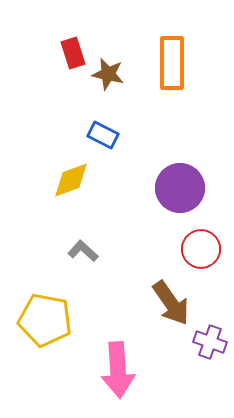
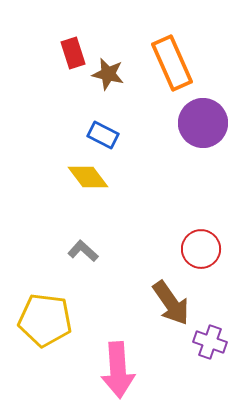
orange rectangle: rotated 24 degrees counterclockwise
yellow diamond: moved 17 px right, 3 px up; rotated 72 degrees clockwise
purple circle: moved 23 px right, 65 px up
yellow pentagon: rotated 4 degrees counterclockwise
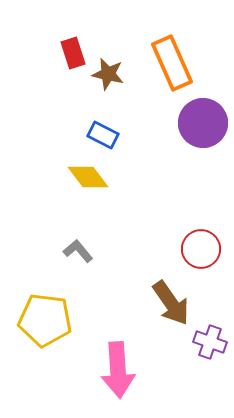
gray L-shape: moved 5 px left; rotated 8 degrees clockwise
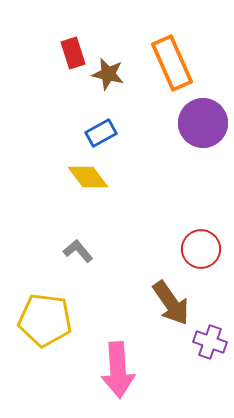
blue rectangle: moved 2 px left, 2 px up; rotated 56 degrees counterclockwise
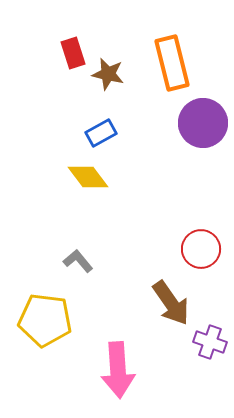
orange rectangle: rotated 10 degrees clockwise
gray L-shape: moved 10 px down
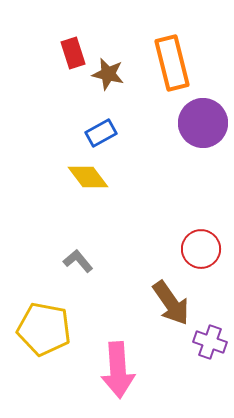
yellow pentagon: moved 1 px left, 9 px down; rotated 4 degrees clockwise
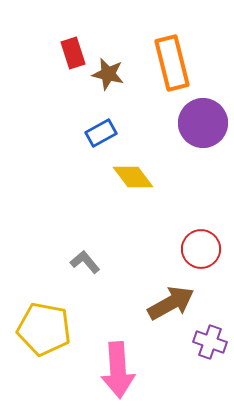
yellow diamond: moved 45 px right
gray L-shape: moved 7 px right, 1 px down
brown arrow: rotated 84 degrees counterclockwise
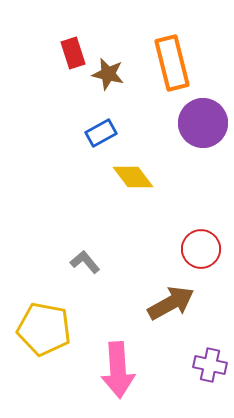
purple cross: moved 23 px down; rotated 8 degrees counterclockwise
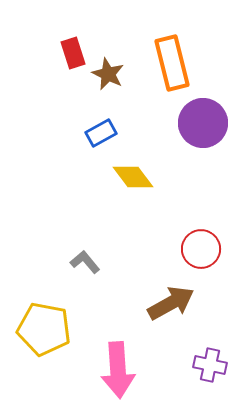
brown star: rotated 12 degrees clockwise
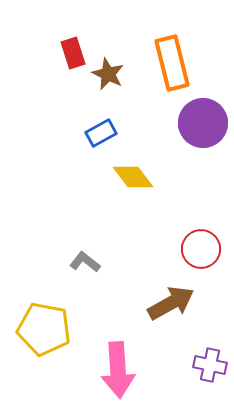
gray L-shape: rotated 12 degrees counterclockwise
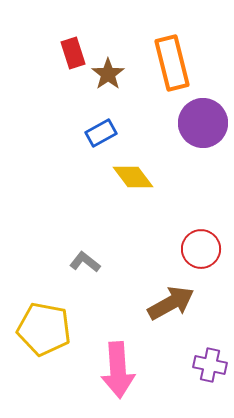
brown star: rotated 12 degrees clockwise
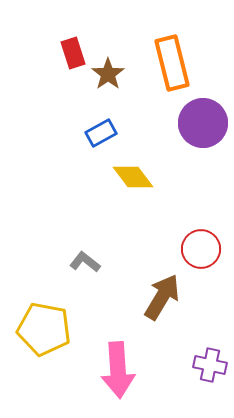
brown arrow: moved 9 px left, 6 px up; rotated 30 degrees counterclockwise
